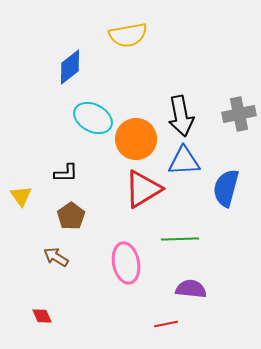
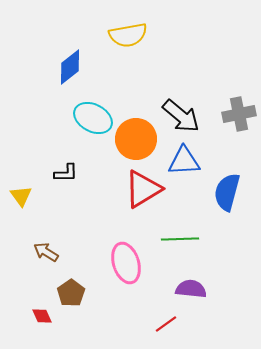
black arrow: rotated 39 degrees counterclockwise
blue semicircle: moved 1 px right, 4 px down
brown pentagon: moved 77 px down
brown arrow: moved 10 px left, 5 px up
pink ellipse: rotated 6 degrees counterclockwise
red line: rotated 25 degrees counterclockwise
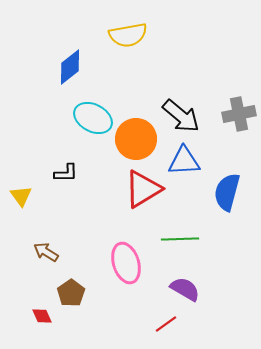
purple semicircle: moved 6 px left; rotated 24 degrees clockwise
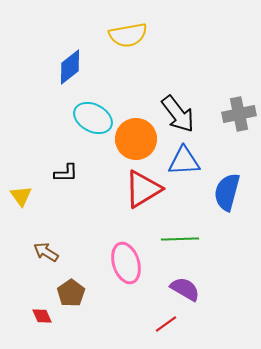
black arrow: moved 3 px left, 2 px up; rotated 12 degrees clockwise
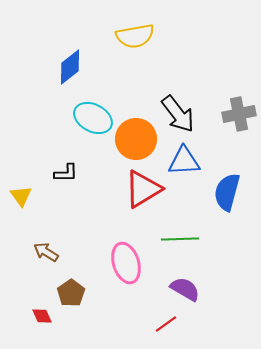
yellow semicircle: moved 7 px right, 1 px down
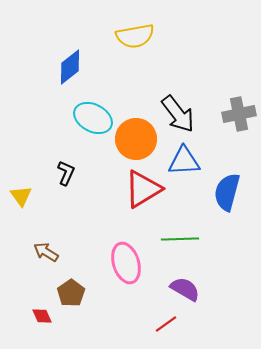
black L-shape: rotated 65 degrees counterclockwise
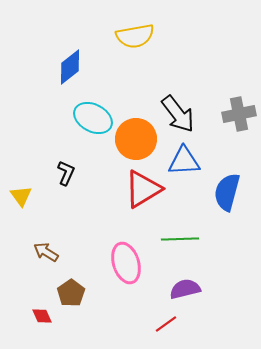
purple semicircle: rotated 44 degrees counterclockwise
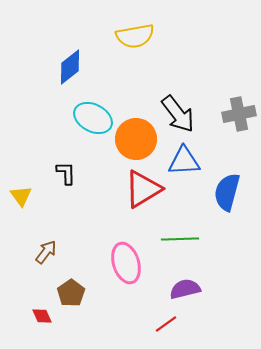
black L-shape: rotated 25 degrees counterclockwise
brown arrow: rotated 95 degrees clockwise
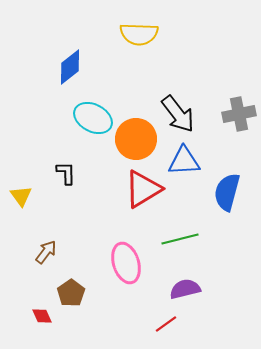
yellow semicircle: moved 4 px right, 2 px up; rotated 12 degrees clockwise
green line: rotated 12 degrees counterclockwise
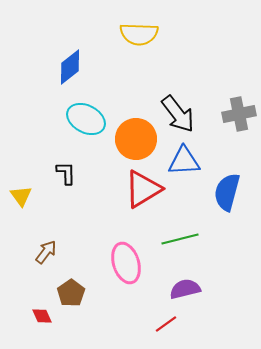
cyan ellipse: moved 7 px left, 1 px down
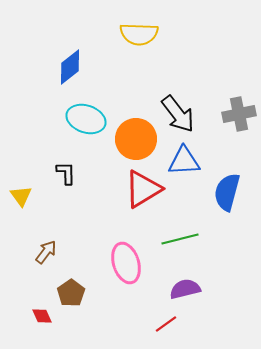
cyan ellipse: rotated 9 degrees counterclockwise
